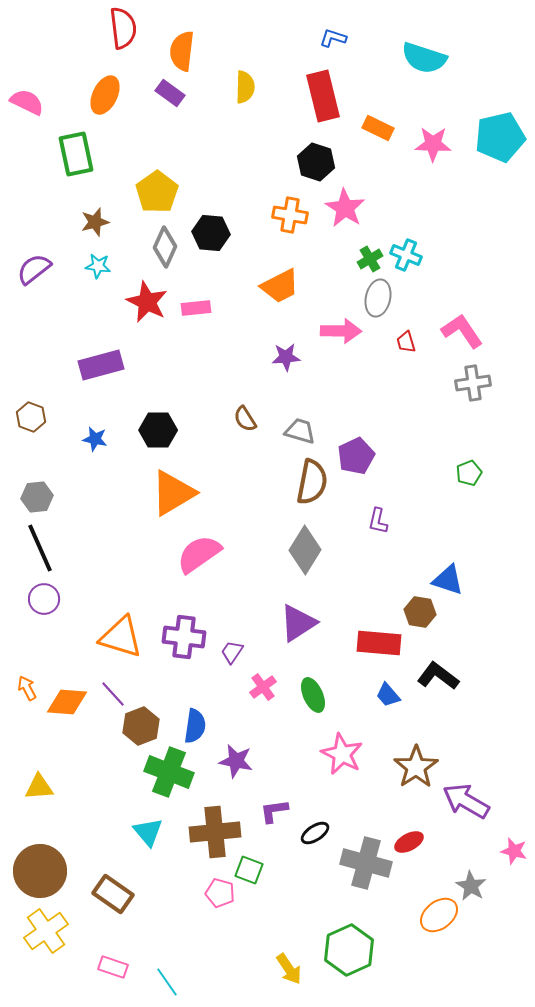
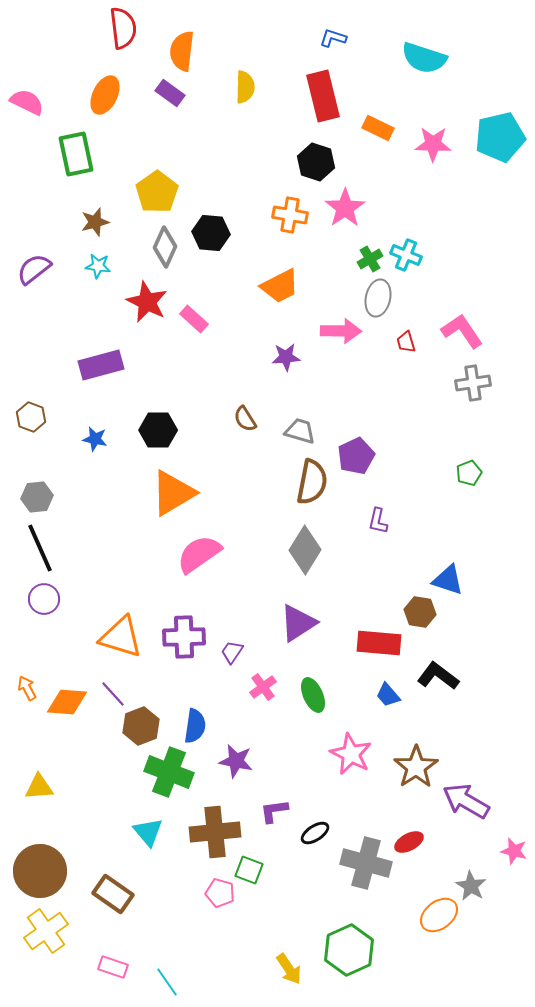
pink star at (345, 208): rotated 6 degrees clockwise
pink rectangle at (196, 308): moved 2 px left, 11 px down; rotated 48 degrees clockwise
purple cross at (184, 637): rotated 9 degrees counterclockwise
pink star at (342, 754): moved 9 px right
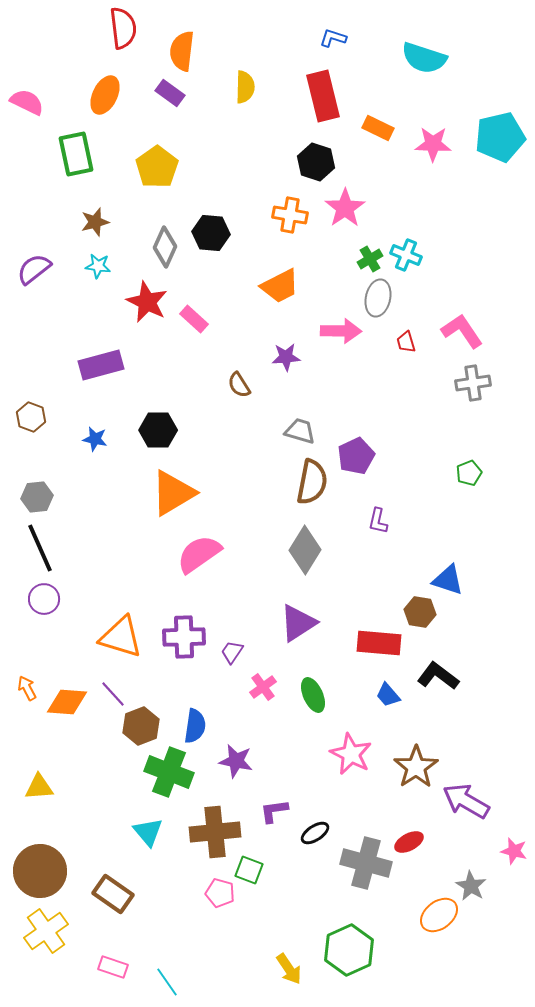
yellow pentagon at (157, 192): moved 25 px up
brown semicircle at (245, 419): moved 6 px left, 34 px up
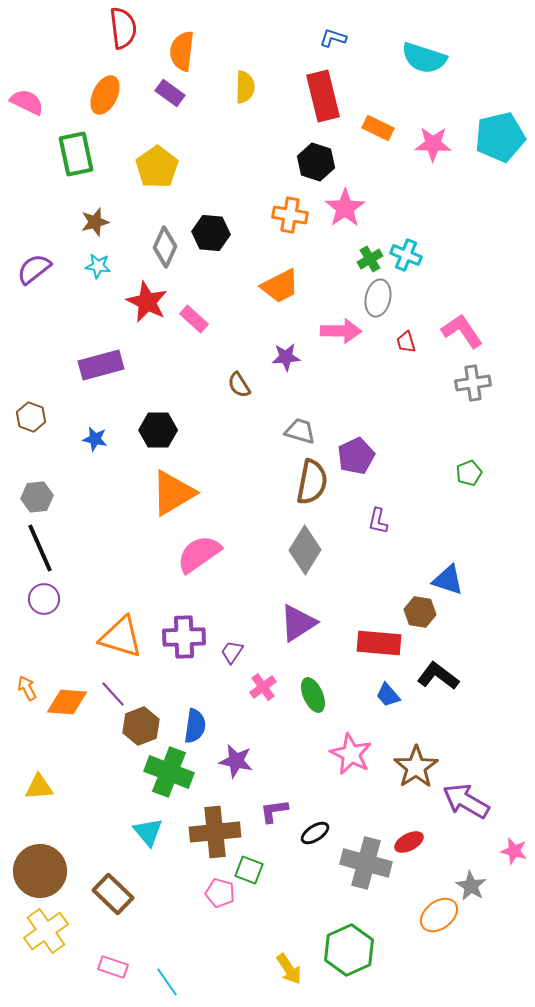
brown rectangle at (113, 894): rotated 9 degrees clockwise
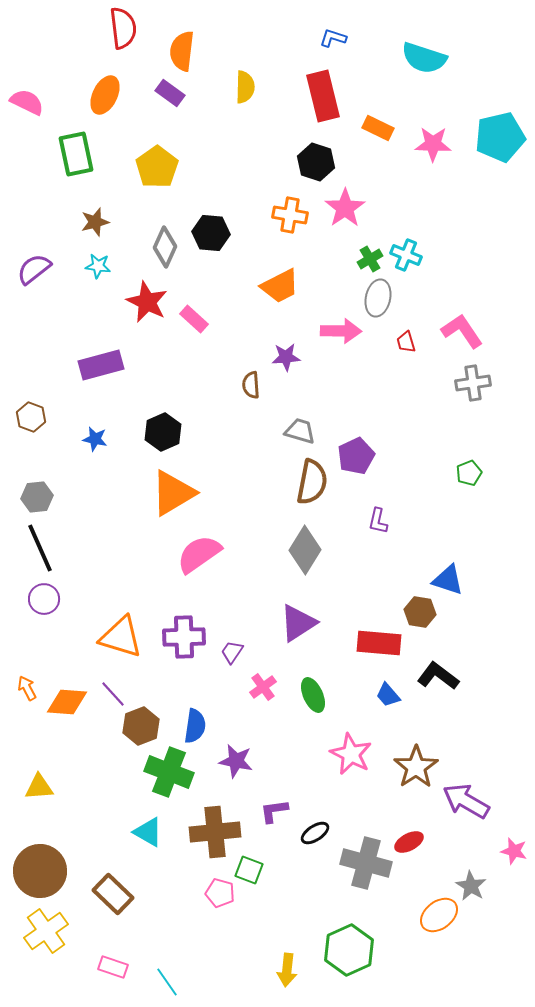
brown semicircle at (239, 385): moved 12 px right; rotated 28 degrees clockwise
black hexagon at (158, 430): moved 5 px right, 2 px down; rotated 24 degrees counterclockwise
cyan triangle at (148, 832): rotated 20 degrees counterclockwise
yellow arrow at (289, 969): moved 2 px left, 1 px down; rotated 40 degrees clockwise
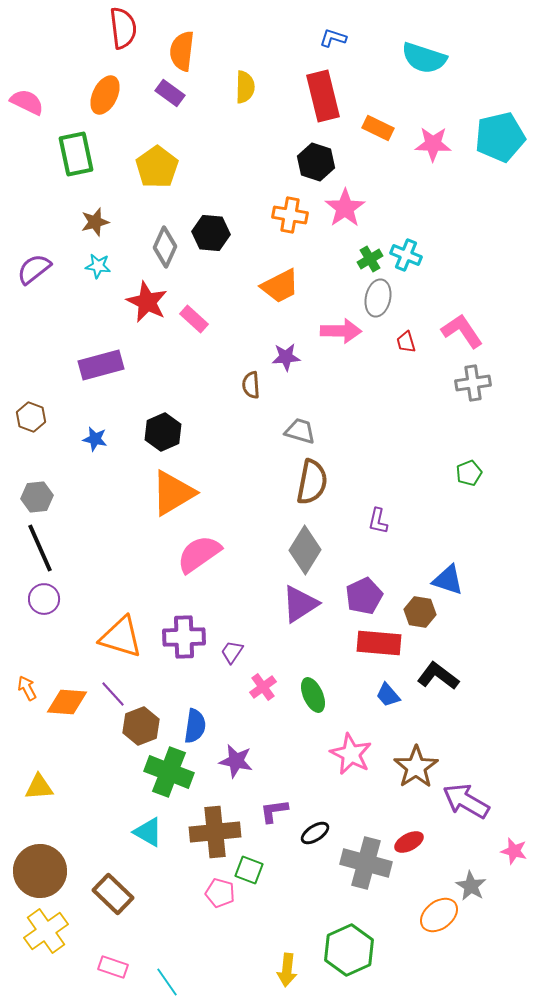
purple pentagon at (356, 456): moved 8 px right, 140 px down
purple triangle at (298, 623): moved 2 px right, 19 px up
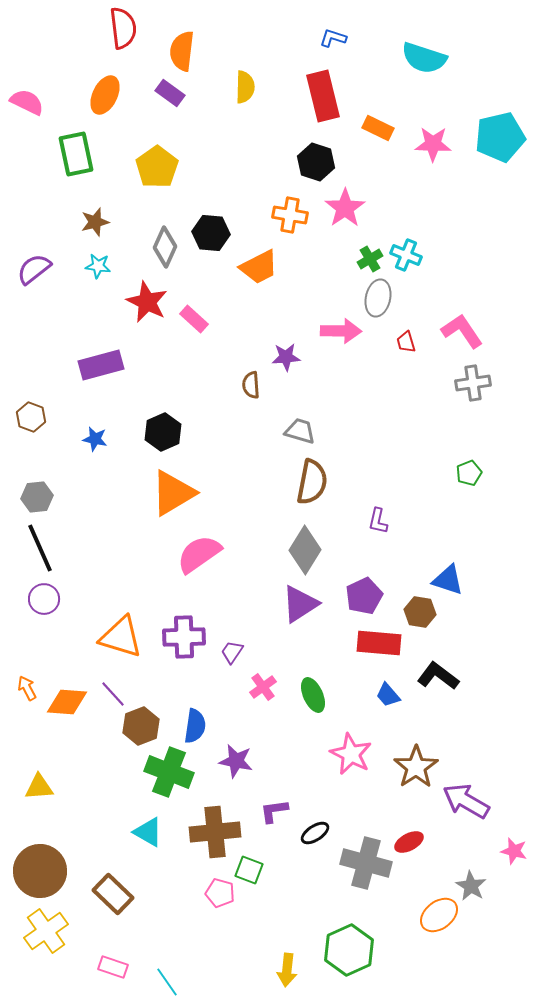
orange trapezoid at (280, 286): moved 21 px left, 19 px up
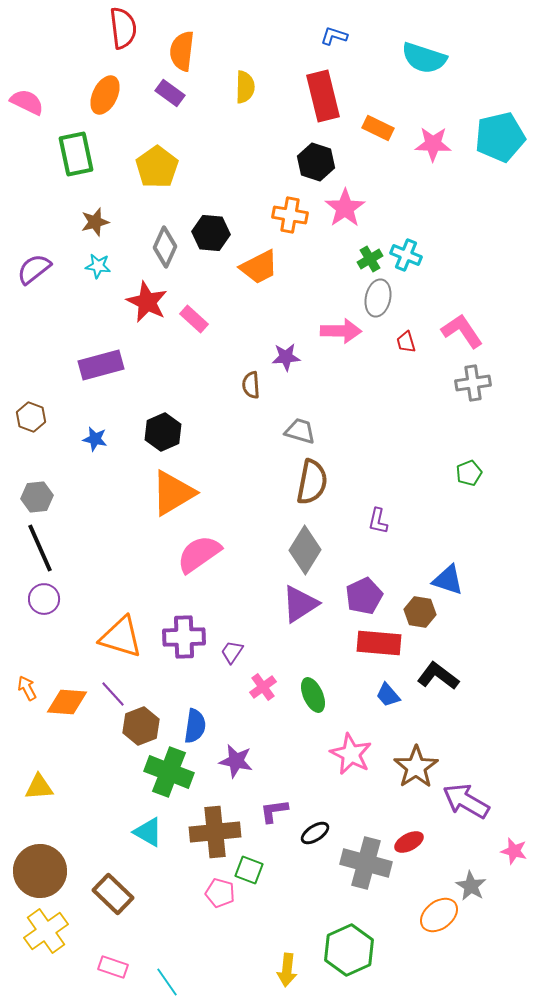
blue L-shape at (333, 38): moved 1 px right, 2 px up
